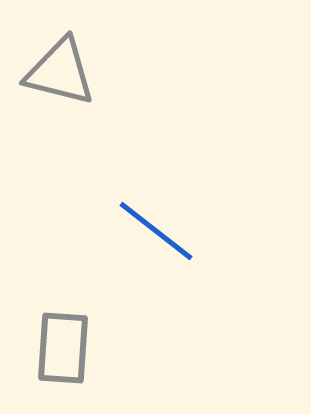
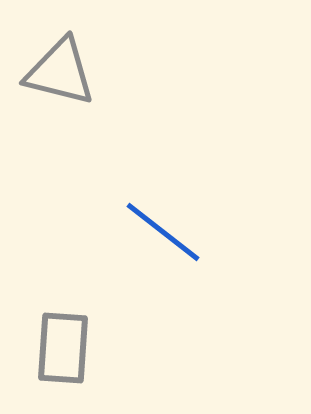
blue line: moved 7 px right, 1 px down
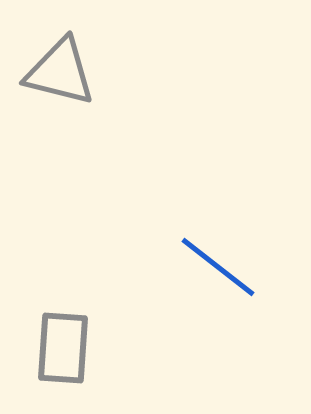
blue line: moved 55 px right, 35 px down
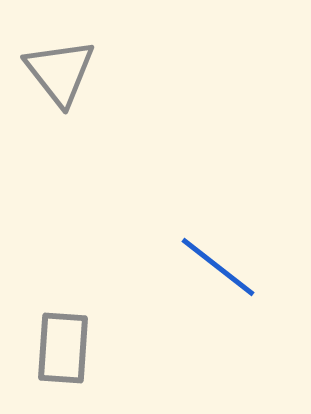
gray triangle: rotated 38 degrees clockwise
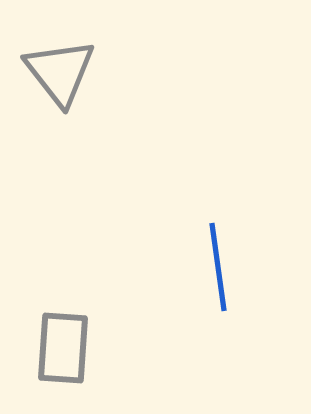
blue line: rotated 44 degrees clockwise
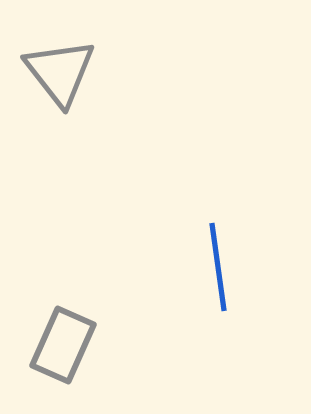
gray rectangle: moved 3 px up; rotated 20 degrees clockwise
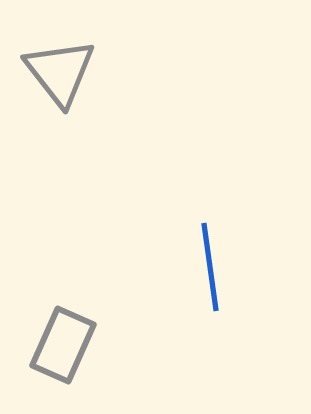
blue line: moved 8 px left
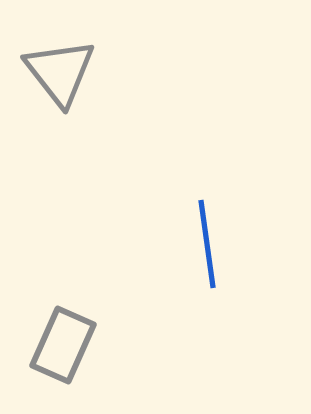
blue line: moved 3 px left, 23 px up
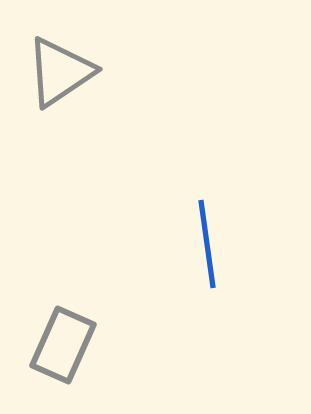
gray triangle: rotated 34 degrees clockwise
